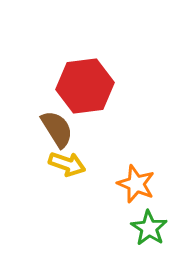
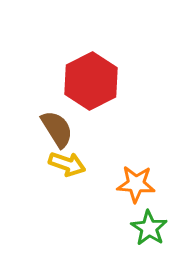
red hexagon: moved 6 px right, 5 px up; rotated 20 degrees counterclockwise
orange star: rotated 18 degrees counterclockwise
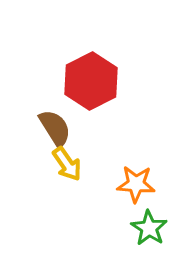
brown semicircle: moved 2 px left, 1 px up
yellow arrow: rotated 36 degrees clockwise
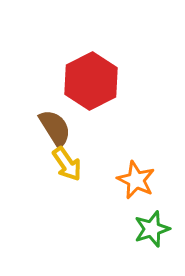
orange star: moved 4 px up; rotated 21 degrees clockwise
green star: moved 3 px right, 1 px down; rotated 21 degrees clockwise
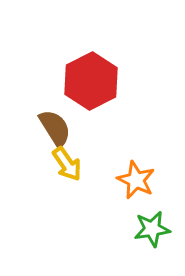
green star: rotated 9 degrees clockwise
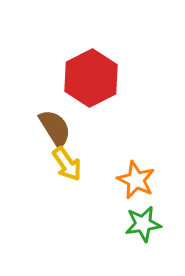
red hexagon: moved 3 px up
green star: moved 9 px left, 5 px up
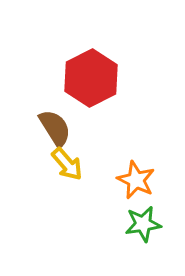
yellow arrow: rotated 6 degrees counterclockwise
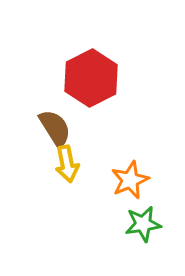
yellow arrow: rotated 30 degrees clockwise
orange star: moved 6 px left; rotated 24 degrees clockwise
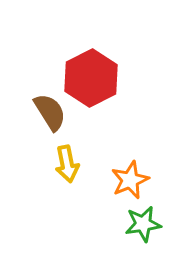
brown semicircle: moved 5 px left, 16 px up
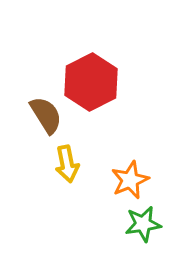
red hexagon: moved 4 px down
brown semicircle: moved 4 px left, 3 px down
